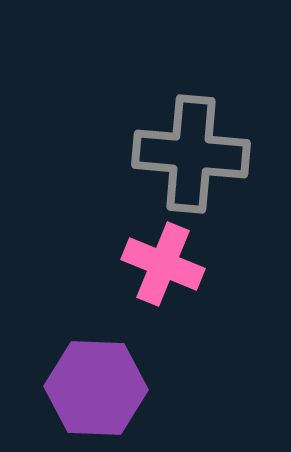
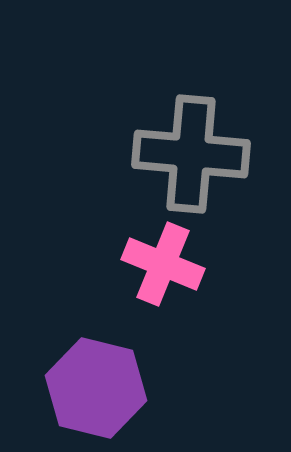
purple hexagon: rotated 12 degrees clockwise
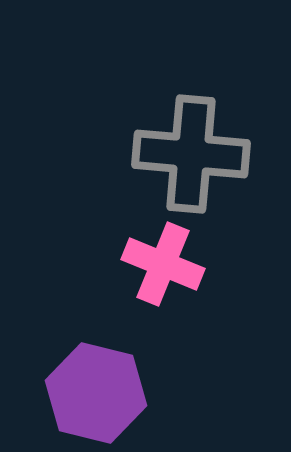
purple hexagon: moved 5 px down
